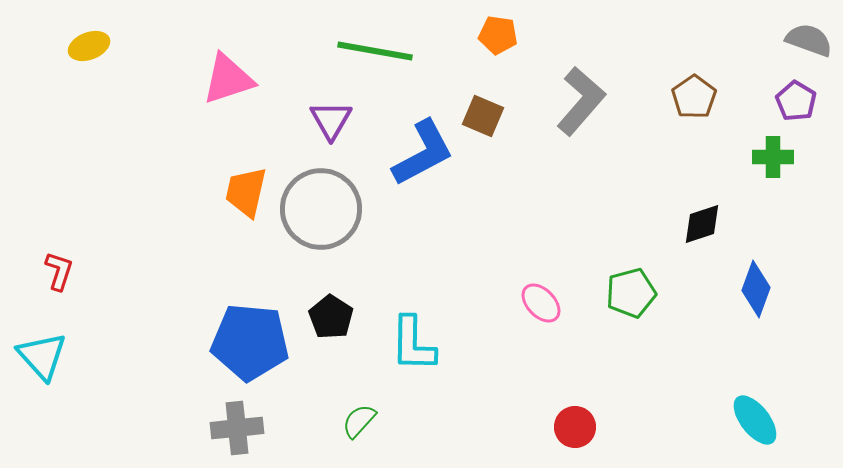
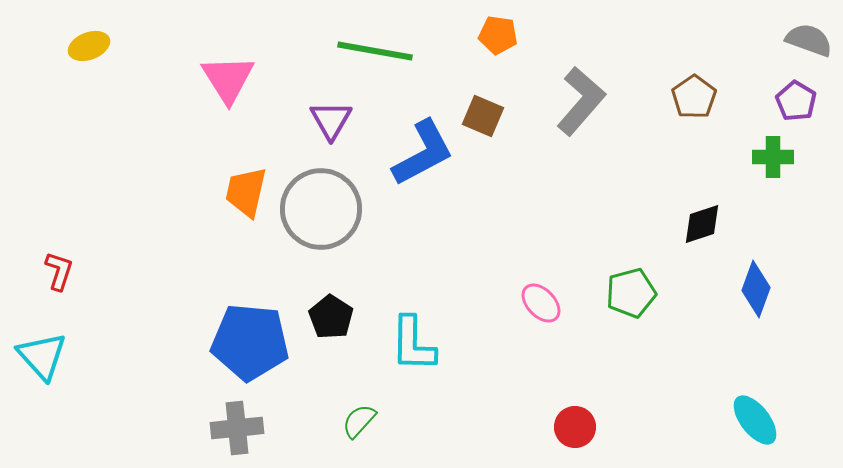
pink triangle: rotated 44 degrees counterclockwise
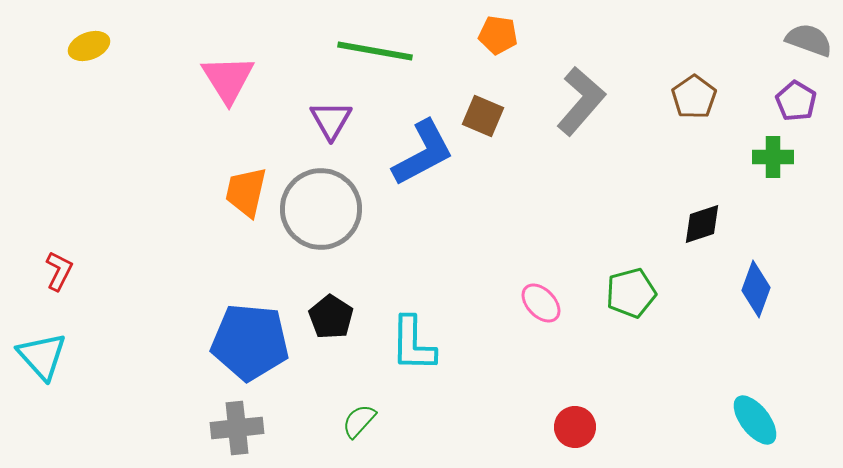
red L-shape: rotated 9 degrees clockwise
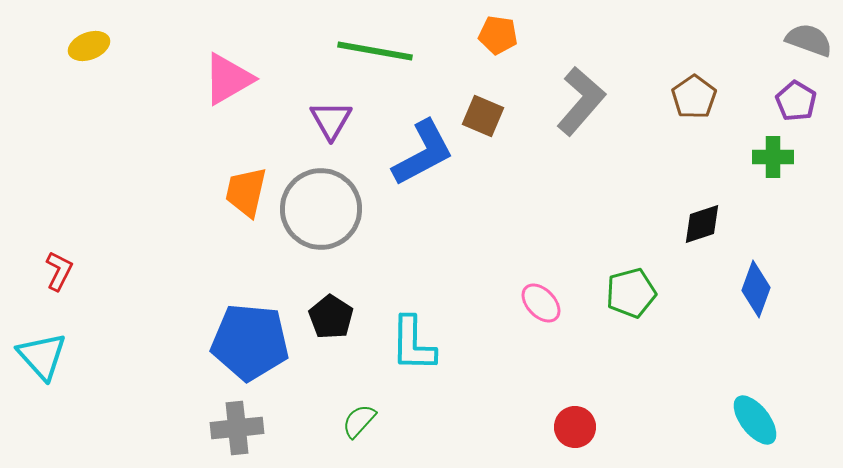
pink triangle: rotated 32 degrees clockwise
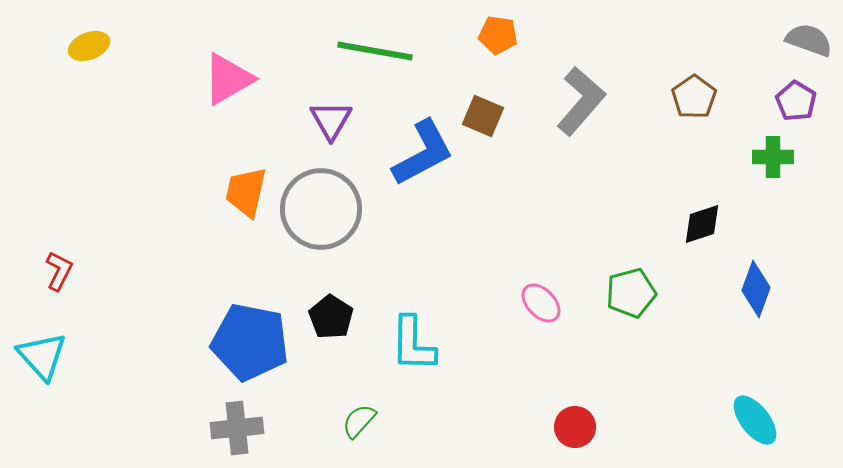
blue pentagon: rotated 6 degrees clockwise
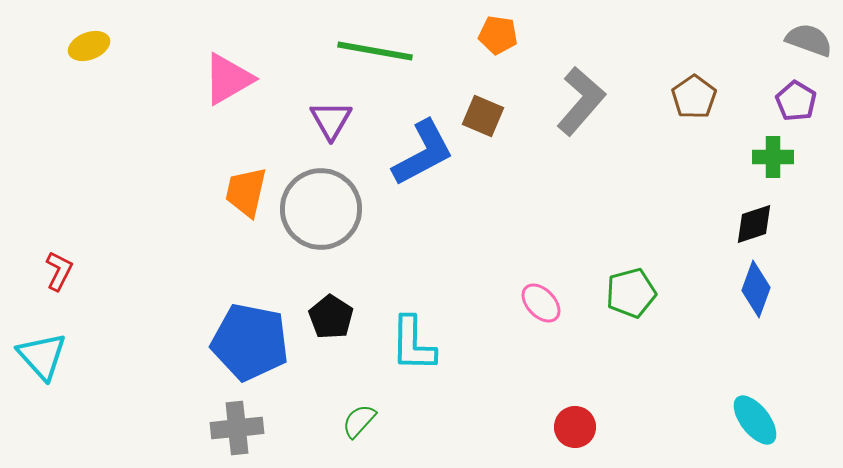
black diamond: moved 52 px right
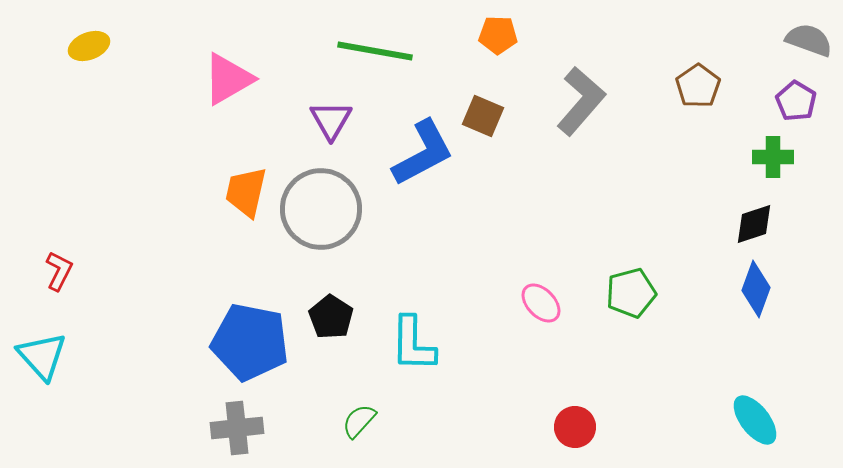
orange pentagon: rotated 6 degrees counterclockwise
brown pentagon: moved 4 px right, 11 px up
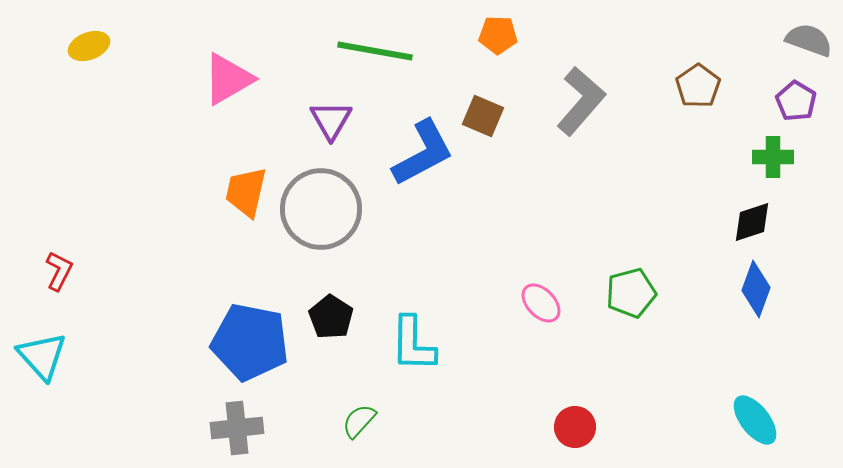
black diamond: moved 2 px left, 2 px up
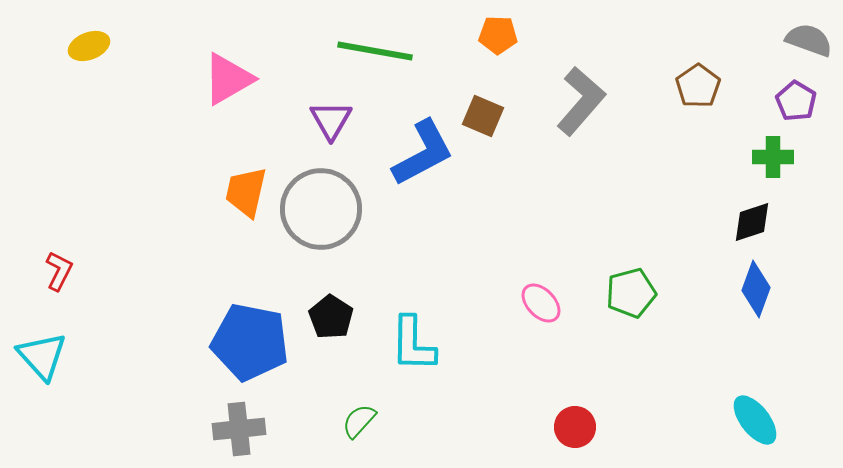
gray cross: moved 2 px right, 1 px down
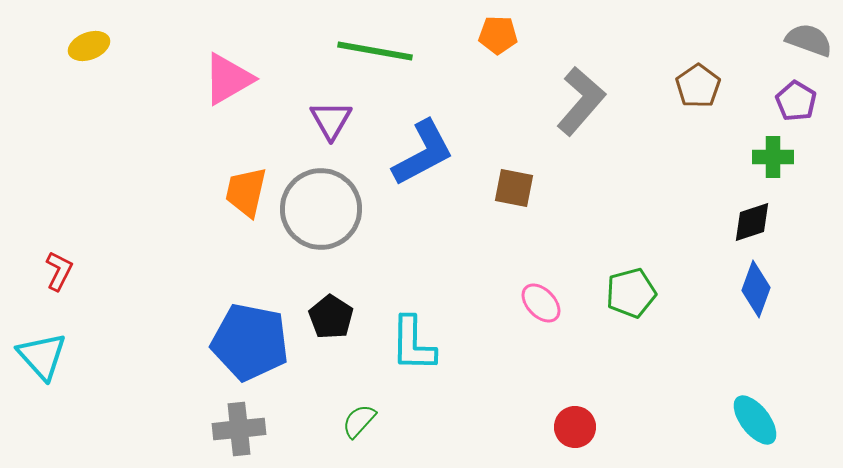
brown square: moved 31 px right, 72 px down; rotated 12 degrees counterclockwise
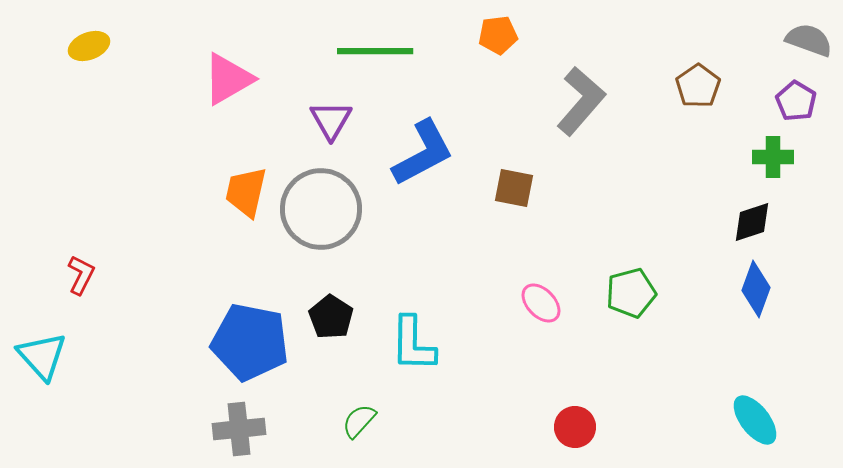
orange pentagon: rotated 9 degrees counterclockwise
green line: rotated 10 degrees counterclockwise
red L-shape: moved 22 px right, 4 px down
